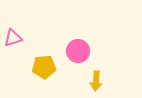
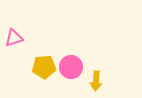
pink triangle: moved 1 px right
pink circle: moved 7 px left, 16 px down
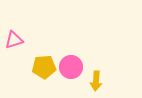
pink triangle: moved 2 px down
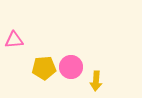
pink triangle: rotated 12 degrees clockwise
yellow pentagon: moved 1 px down
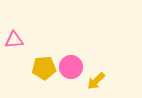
yellow arrow: rotated 42 degrees clockwise
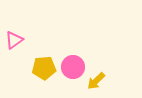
pink triangle: rotated 30 degrees counterclockwise
pink circle: moved 2 px right
